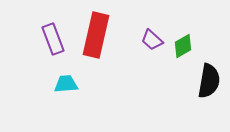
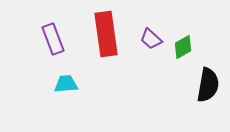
red rectangle: moved 10 px right, 1 px up; rotated 21 degrees counterclockwise
purple trapezoid: moved 1 px left, 1 px up
green diamond: moved 1 px down
black semicircle: moved 1 px left, 4 px down
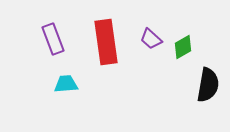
red rectangle: moved 8 px down
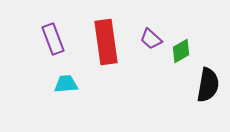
green diamond: moved 2 px left, 4 px down
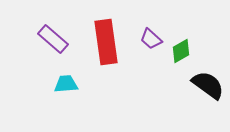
purple rectangle: rotated 28 degrees counterclockwise
black semicircle: rotated 64 degrees counterclockwise
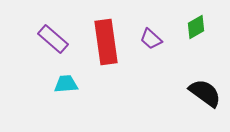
green diamond: moved 15 px right, 24 px up
black semicircle: moved 3 px left, 8 px down
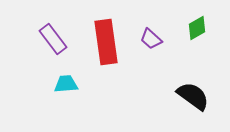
green diamond: moved 1 px right, 1 px down
purple rectangle: rotated 12 degrees clockwise
black semicircle: moved 12 px left, 3 px down
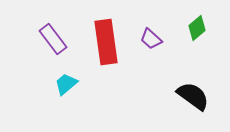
green diamond: rotated 10 degrees counterclockwise
cyan trapezoid: rotated 35 degrees counterclockwise
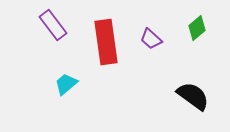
purple rectangle: moved 14 px up
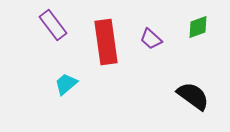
green diamond: moved 1 px right, 1 px up; rotated 20 degrees clockwise
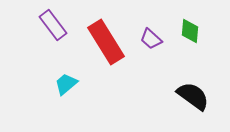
green diamond: moved 8 px left, 4 px down; rotated 65 degrees counterclockwise
red rectangle: rotated 24 degrees counterclockwise
